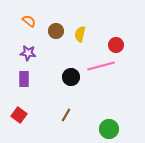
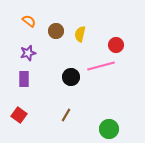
purple star: rotated 21 degrees counterclockwise
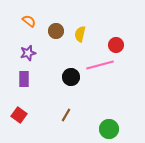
pink line: moved 1 px left, 1 px up
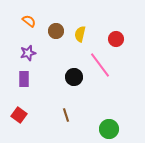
red circle: moved 6 px up
pink line: rotated 68 degrees clockwise
black circle: moved 3 px right
brown line: rotated 48 degrees counterclockwise
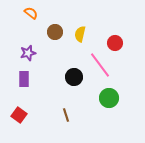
orange semicircle: moved 2 px right, 8 px up
brown circle: moved 1 px left, 1 px down
red circle: moved 1 px left, 4 px down
green circle: moved 31 px up
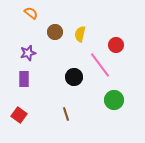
red circle: moved 1 px right, 2 px down
green circle: moved 5 px right, 2 px down
brown line: moved 1 px up
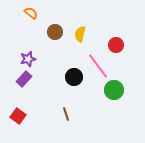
purple star: moved 6 px down
pink line: moved 2 px left, 1 px down
purple rectangle: rotated 42 degrees clockwise
green circle: moved 10 px up
red square: moved 1 px left, 1 px down
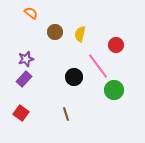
purple star: moved 2 px left
red square: moved 3 px right, 3 px up
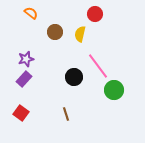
red circle: moved 21 px left, 31 px up
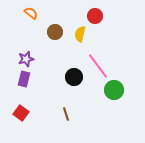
red circle: moved 2 px down
purple rectangle: rotated 28 degrees counterclockwise
